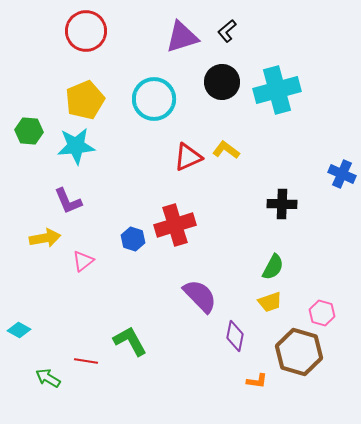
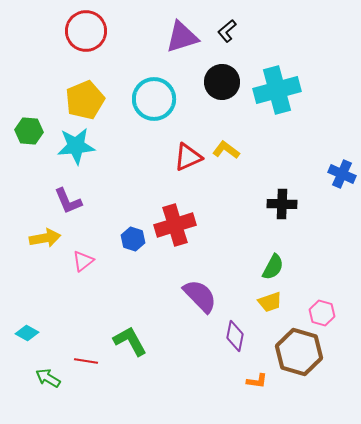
cyan diamond: moved 8 px right, 3 px down
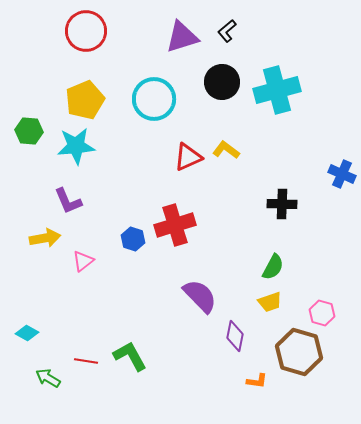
green L-shape: moved 15 px down
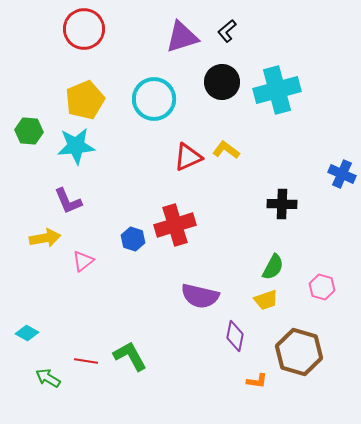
red circle: moved 2 px left, 2 px up
purple semicircle: rotated 147 degrees clockwise
yellow trapezoid: moved 4 px left, 2 px up
pink hexagon: moved 26 px up
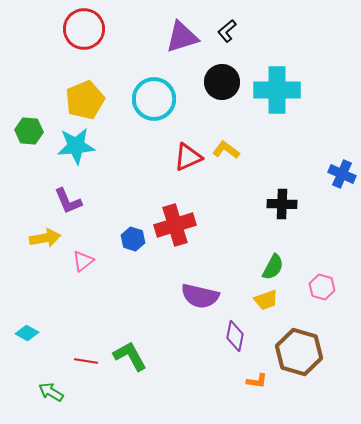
cyan cross: rotated 15 degrees clockwise
green arrow: moved 3 px right, 14 px down
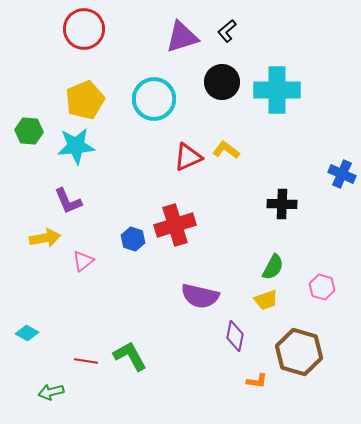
green arrow: rotated 45 degrees counterclockwise
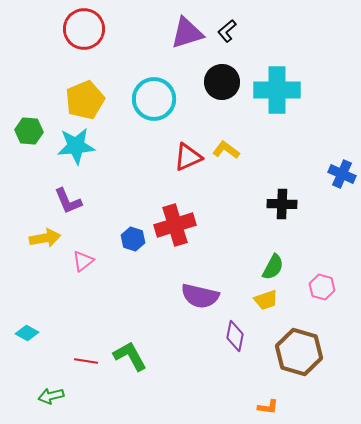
purple triangle: moved 5 px right, 4 px up
orange L-shape: moved 11 px right, 26 px down
green arrow: moved 4 px down
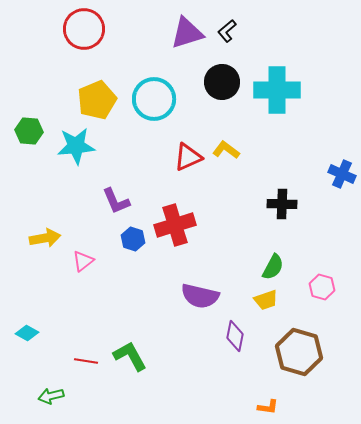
yellow pentagon: moved 12 px right
purple L-shape: moved 48 px right
